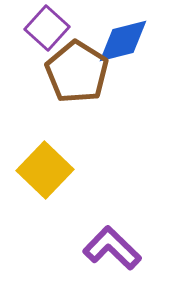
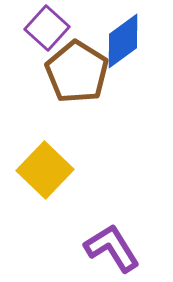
blue diamond: rotated 22 degrees counterclockwise
purple L-shape: rotated 14 degrees clockwise
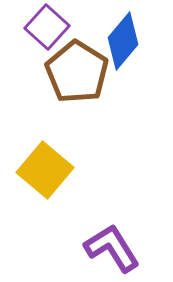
purple square: moved 1 px up
blue diamond: rotated 14 degrees counterclockwise
yellow square: rotated 4 degrees counterclockwise
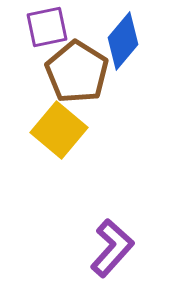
purple square: rotated 36 degrees clockwise
yellow square: moved 14 px right, 40 px up
purple L-shape: rotated 74 degrees clockwise
